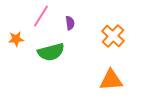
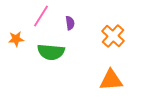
green semicircle: rotated 20 degrees clockwise
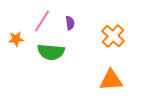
pink line: moved 1 px right, 5 px down
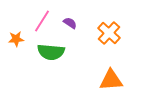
purple semicircle: rotated 48 degrees counterclockwise
orange cross: moved 4 px left, 3 px up
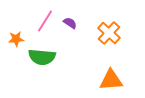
pink line: moved 3 px right
green semicircle: moved 9 px left, 5 px down
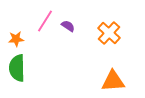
purple semicircle: moved 2 px left, 3 px down
green semicircle: moved 25 px left, 11 px down; rotated 84 degrees clockwise
orange triangle: moved 2 px right, 1 px down
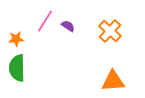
orange cross: moved 1 px right, 2 px up
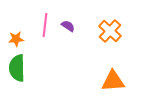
pink line: moved 4 px down; rotated 25 degrees counterclockwise
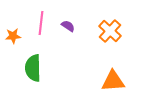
pink line: moved 4 px left, 2 px up
orange star: moved 3 px left, 3 px up
green semicircle: moved 16 px right
